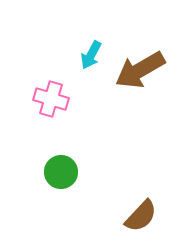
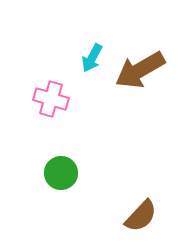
cyan arrow: moved 1 px right, 3 px down
green circle: moved 1 px down
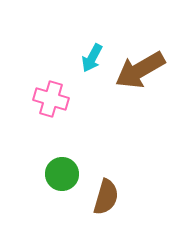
green circle: moved 1 px right, 1 px down
brown semicircle: moved 35 px left, 19 px up; rotated 27 degrees counterclockwise
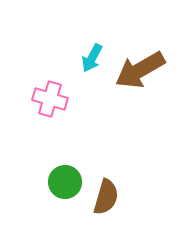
pink cross: moved 1 px left
green circle: moved 3 px right, 8 px down
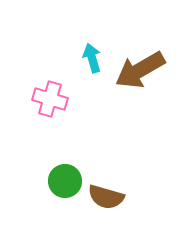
cyan arrow: rotated 136 degrees clockwise
green circle: moved 1 px up
brown semicircle: rotated 90 degrees clockwise
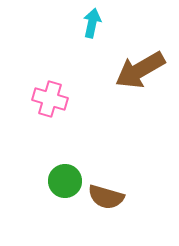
cyan arrow: moved 35 px up; rotated 28 degrees clockwise
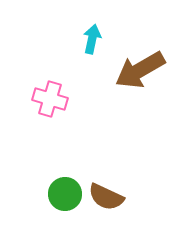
cyan arrow: moved 16 px down
green circle: moved 13 px down
brown semicircle: rotated 9 degrees clockwise
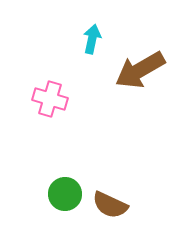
brown semicircle: moved 4 px right, 8 px down
